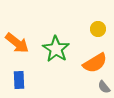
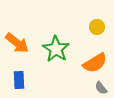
yellow circle: moved 1 px left, 2 px up
gray semicircle: moved 3 px left, 1 px down
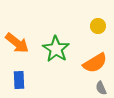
yellow circle: moved 1 px right, 1 px up
gray semicircle: rotated 16 degrees clockwise
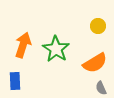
orange arrow: moved 6 px right, 2 px down; rotated 110 degrees counterclockwise
blue rectangle: moved 4 px left, 1 px down
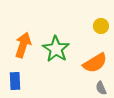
yellow circle: moved 3 px right
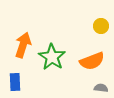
green star: moved 4 px left, 8 px down
orange semicircle: moved 3 px left, 2 px up; rotated 10 degrees clockwise
blue rectangle: moved 1 px down
gray semicircle: rotated 120 degrees clockwise
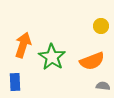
gray semicircle: moved 2 px right, 2 px up
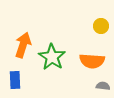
orange semicircle: rotated 25 degrees clockwise
blue rectangle: moved 2 px up
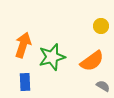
green star: rotated 24 degrees clockwise
orange semicircle: rotated 40 degrees counterclockwise
blue rectangle: moved 10 px right, 2 px down
gray semicircle: rotated 24 degrees clockwise
